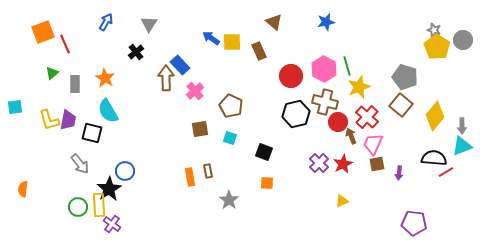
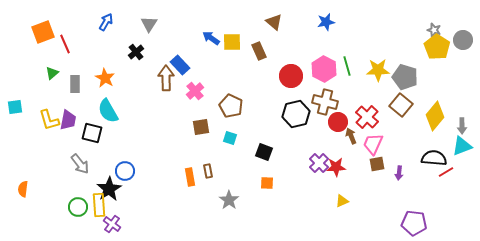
yellow star at (359, 87): moved 19 px right, 17 px up; rotated 20 degrees clockwise
brown square at (200, 129): moved 1 px right, 2 px up
red star at (343, 164): moved 7 px left, 3 px down; rotated 24 degrees clockwise
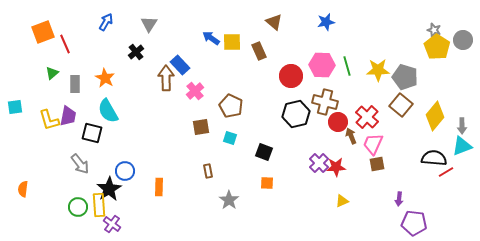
pink hexagon at (324, 69): moved 2 px left, 4 px up; rotated 25 degrees counterclockwise
purple trapezoid at (68, 120): moved 4 px up
purple arrow at (399, 173): moved 26 px down
orange rectangle at (190, 177): moved 31 px left, 10 px down; rotated 12 degrees clockwise
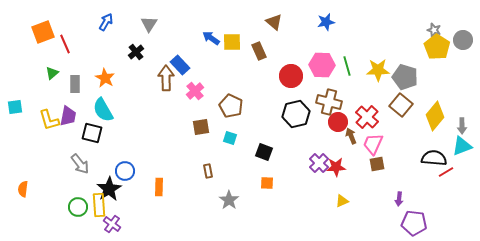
brown cross at (325, 102): moved 4 px right
cyan semicircle at (108, 111): moved 5 px left, 1 px up
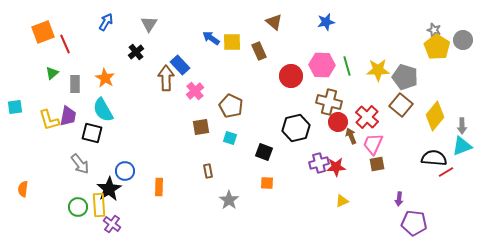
black hexagon at (296, 114): moved 14 px down
purple cross at (319, 163): rotated 30 degrees clockwise
